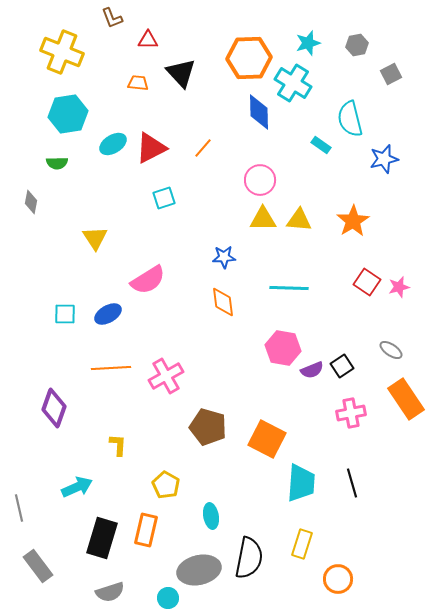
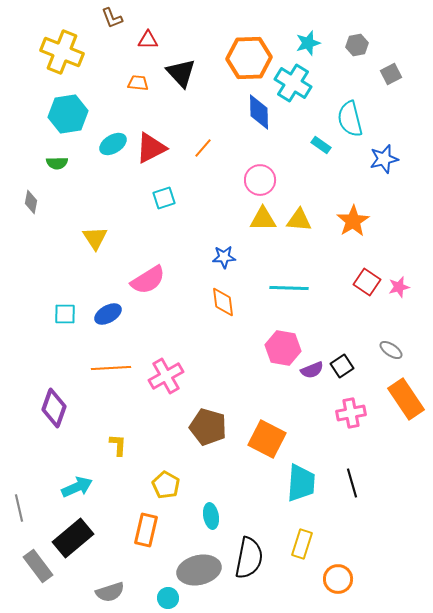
black rectangle at (102, 538): moved 29 px left; rotated 33 degrees clockwise
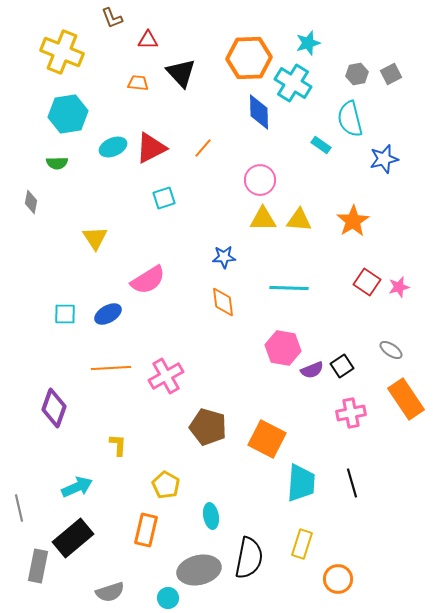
gray hexagon at (357, 45): moved 29 px down
cyan ellipse at (113, 144): moved 3 px down; rotated 8 degrees clockwise
gray rectangle at (38, 566): rotated 48 degrees clockwise
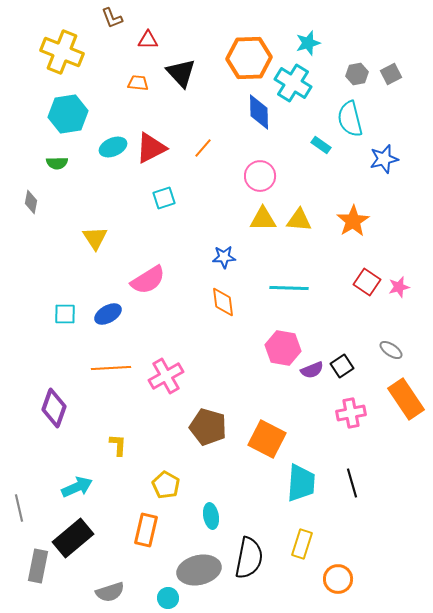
pink circle at (260, 180): moved 4 px up
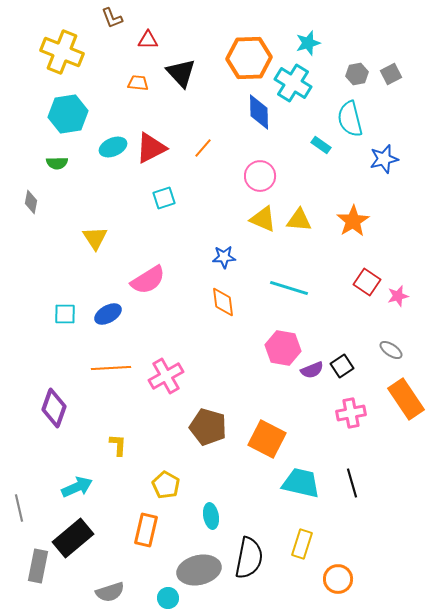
yellow triangle at (263, 219): rotated 24 degrees clockwise
pink star at (399, 287): moved 1 px left, 9 px down
cyan line at (289, 288): rotated 15 degrees clockwise
cyan trapezoid at (301, 483): rotated 81 degrees counterclockwise
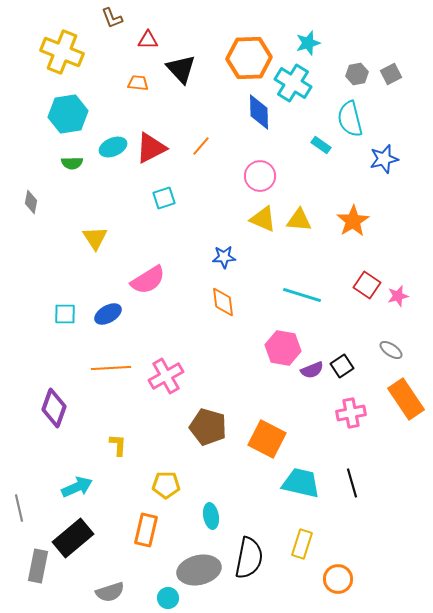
black triangle at (181, 73): moved 4 px up
orange line at (203, 148): moved 2 px left, 2 px up
green semicircle at (57, 163): moved 15 px right
red square at (367, 282): moved 3 px down
cyan line at (289, 288): moved 13 px right, 7 px down
yellow pentagon at (166, 485): rotated 28 degrees counterclockwise
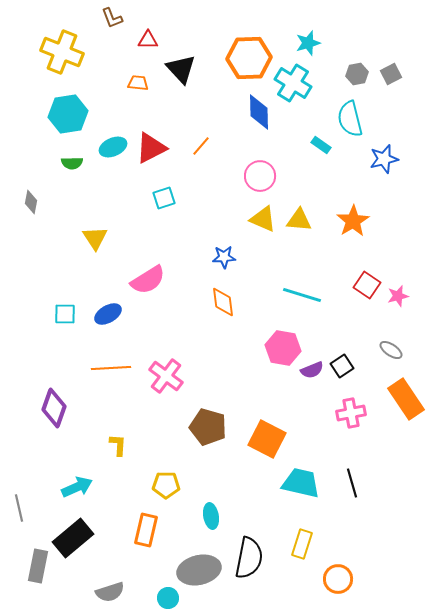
pink cross at (166, 376): rotated 24 degrees counterclockwise
